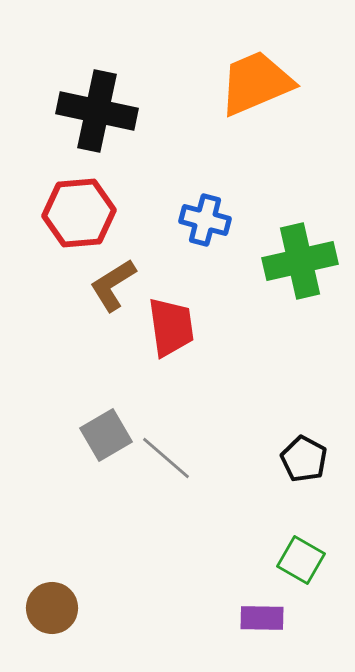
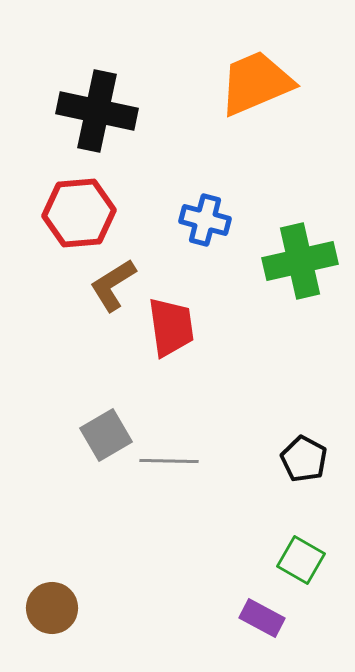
gray line: moved 3 px right, 3 px down; rotated 40 degrees counterclockwise
purple rectangle: rotated 27 degrees clockwise
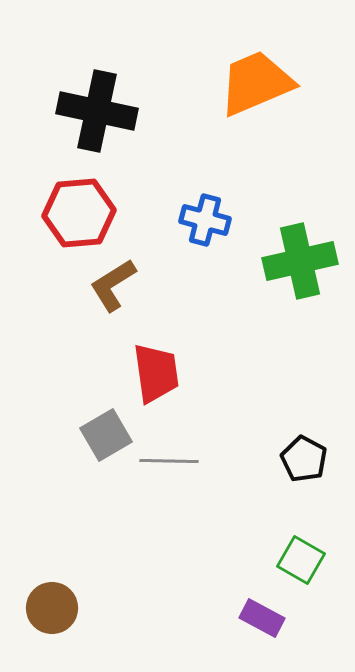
red trapezoid: moved 15 px left, 46 px down
